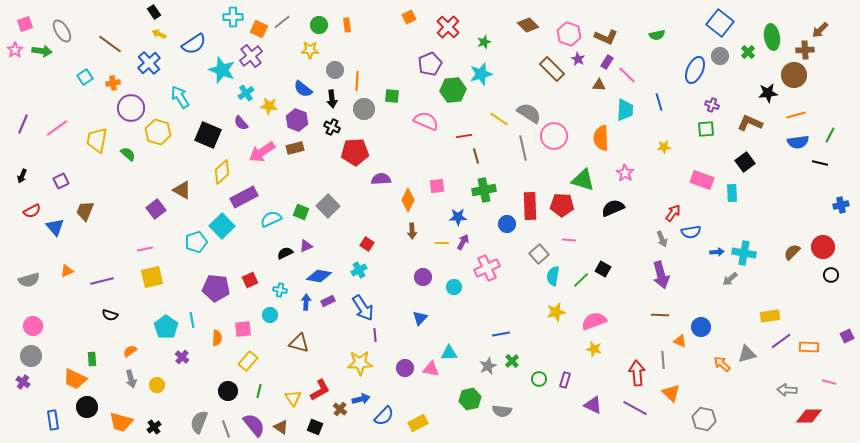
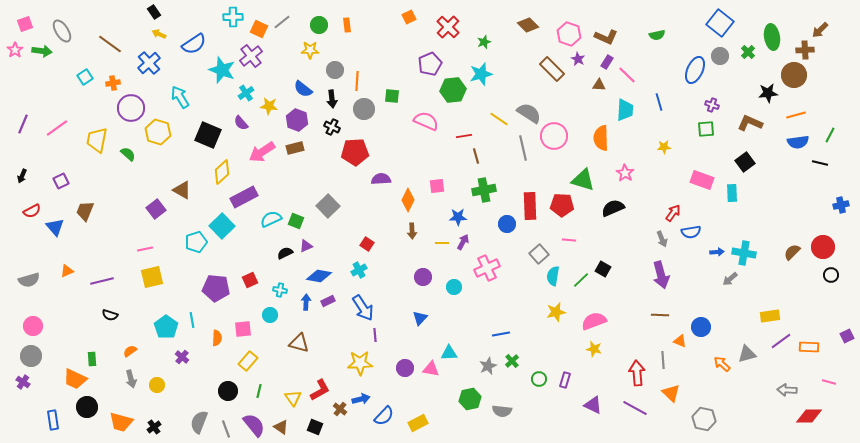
green square at (301, 212): moved 5 px left, 9 px down
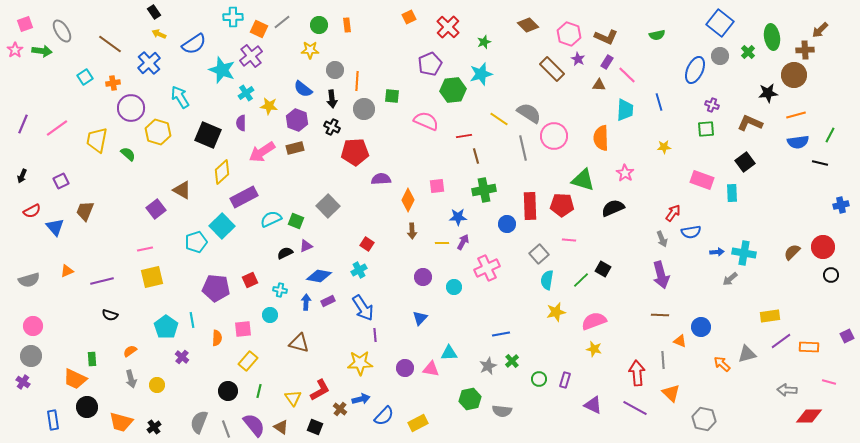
purple semicircle at (241, 123): rotated 42 degrees clockwise
cyan semicircle at (553, 276): moved 6 px left, 4 px down
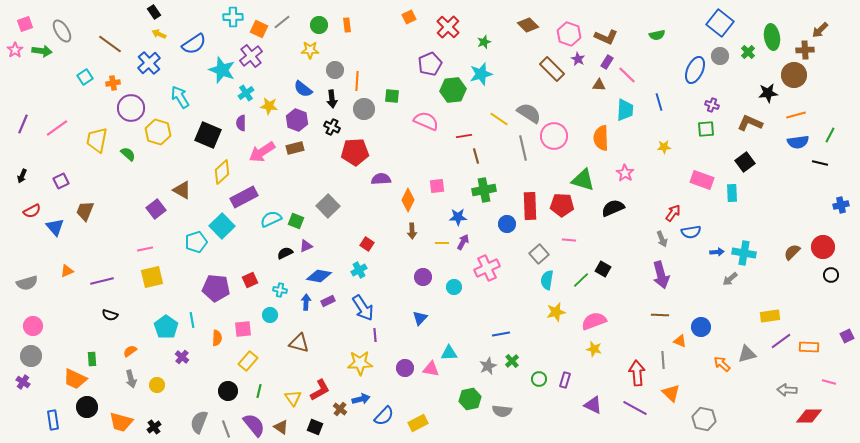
gray semicircle at (29, 280): moved 2 px left, 3 px down
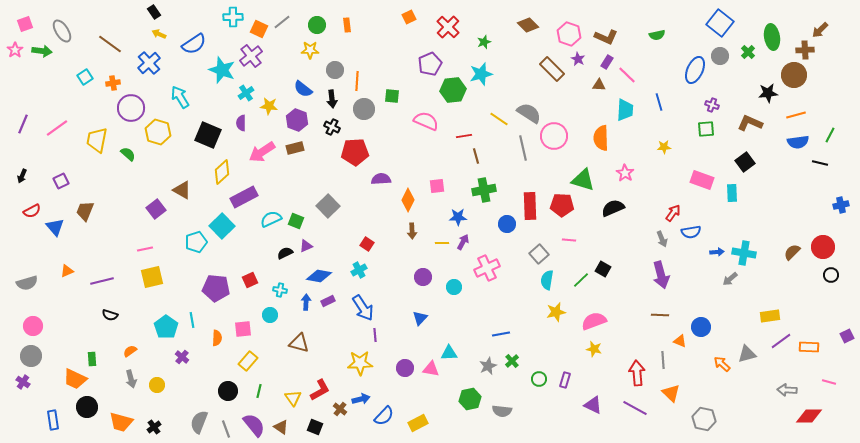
green circle at (319, 25): moved 2 px left
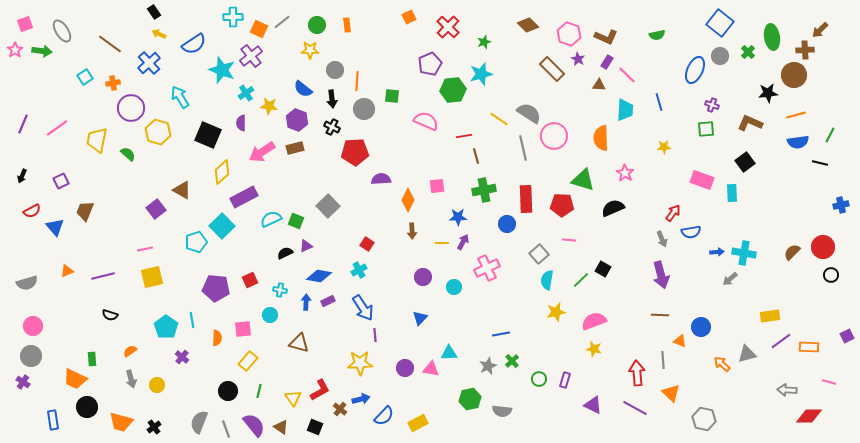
red rectangle at (530, 206): moved 4 px left, 7 px up
purple line at (102, 281): moved 1 px right, 5 px up
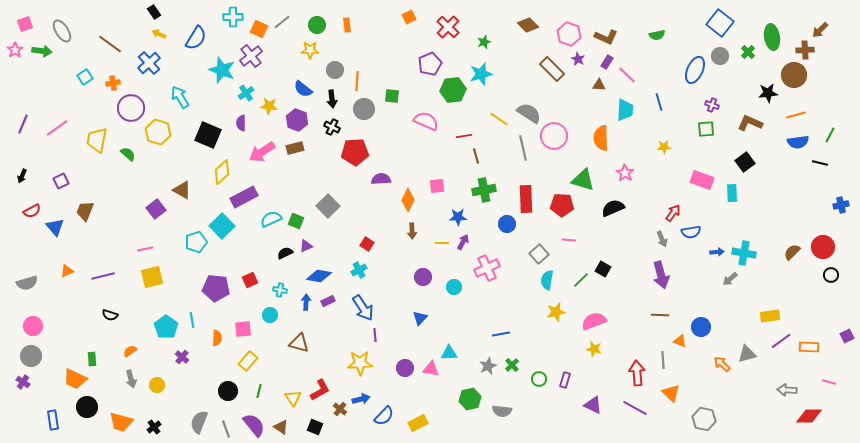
blue semicircle at (194, 44): moved 2 px right, 6 px up; rotated 25 degrees counterclockwise
green cross at (512, 361): moved 4 px down
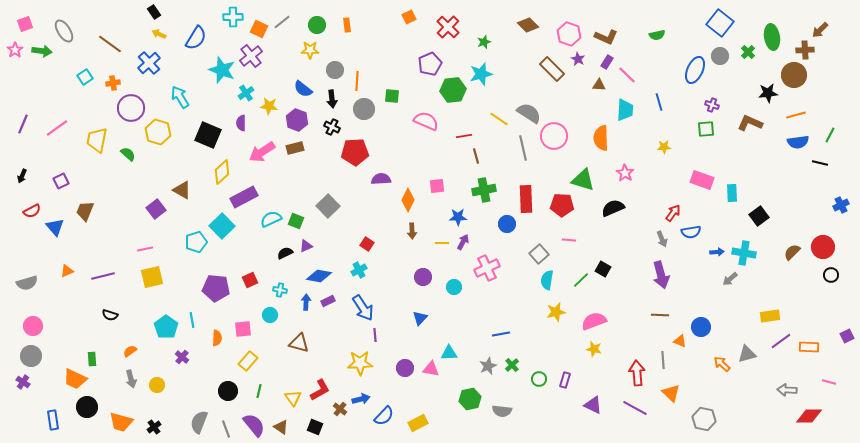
gray ellipse at (62, 31): moved 2 px right
black square at (745, 162): moved 14 px right, 54 px down
blue cross at (841, 205): rotated 14 degrees counterclockwise
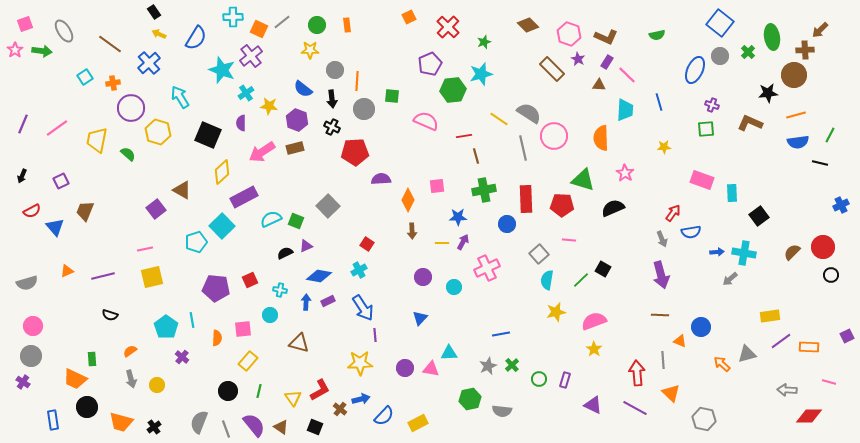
yellow star at (594, 349): rotated 21 degrees clockwise
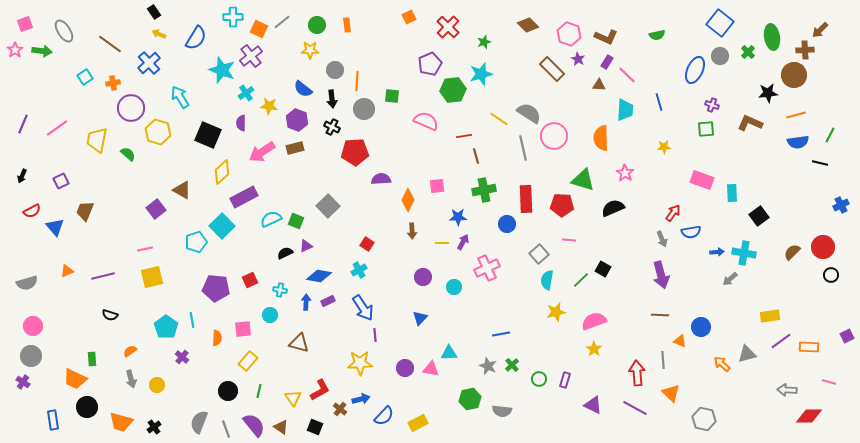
gray star at (488, 366): rotated 24 degrees counterclockwise
